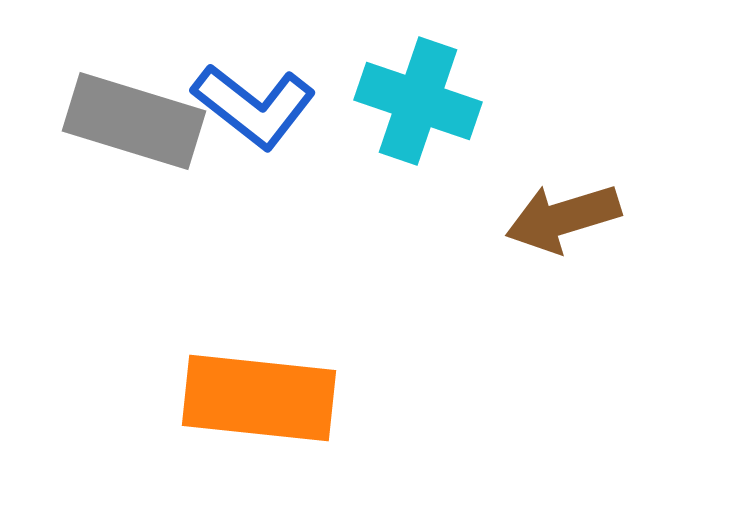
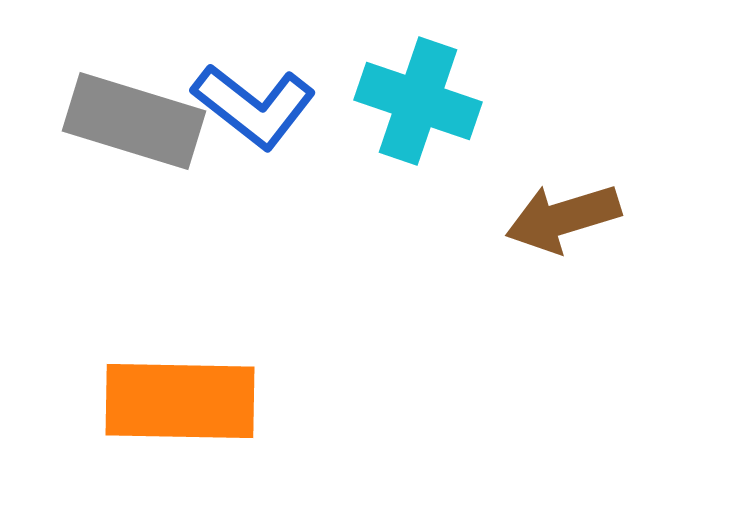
orange rectangle: moved 79 px left, 3 px down; rotated 5 degrees counterclockwise
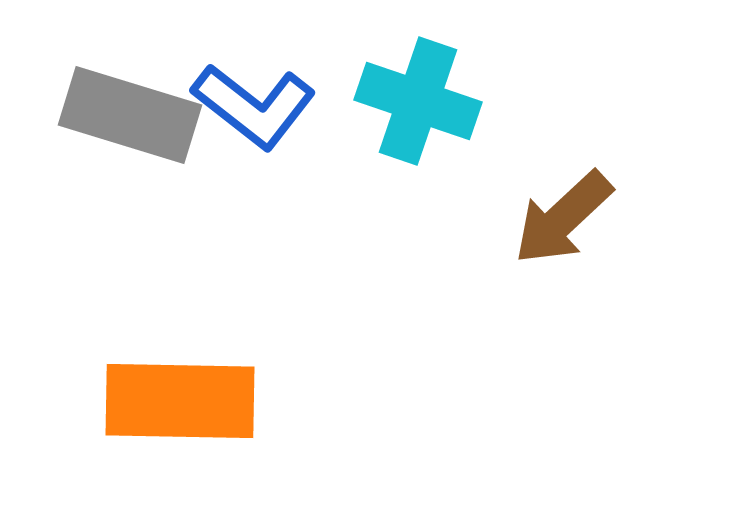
gray rectangle: moved 4 px left, 6 px up
brown arrow: rotated 26 degrees counterclockwise
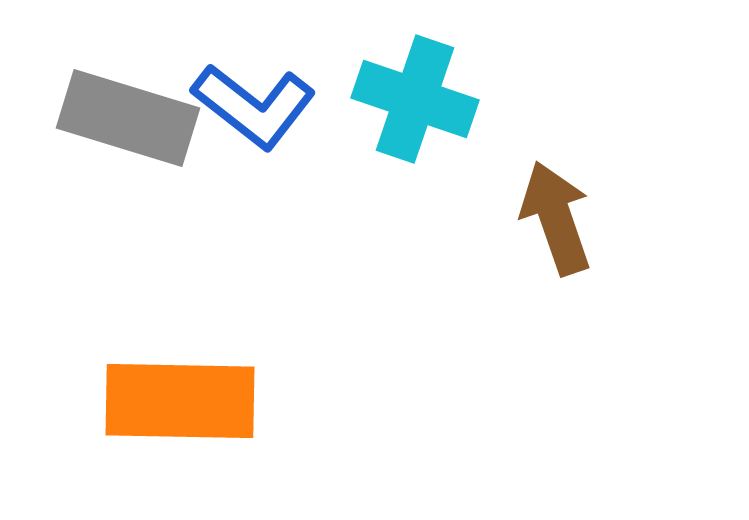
cyan cross: moved 3 px left, 2 px up
gray rectangle: moved 2 px left, 3 px down
brown arrow: moved 7 px left; rotated 114 degrees clockwise
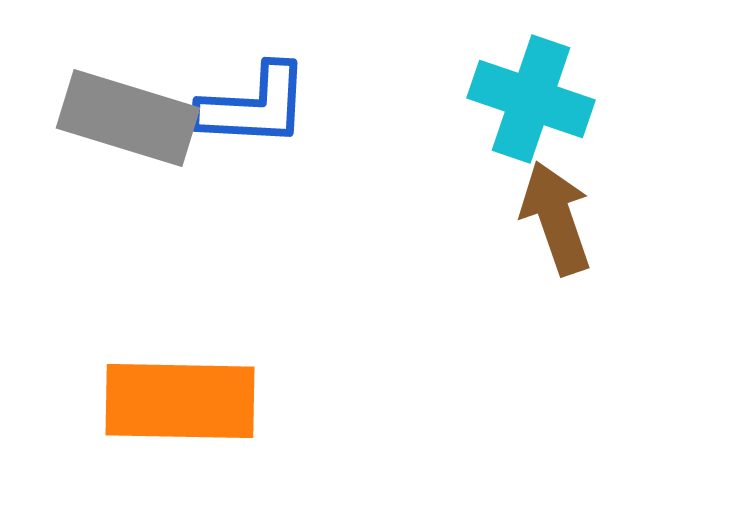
cyan cross: moved 116 px right
blue L-shape: rotated 35 degrees counterclockwise
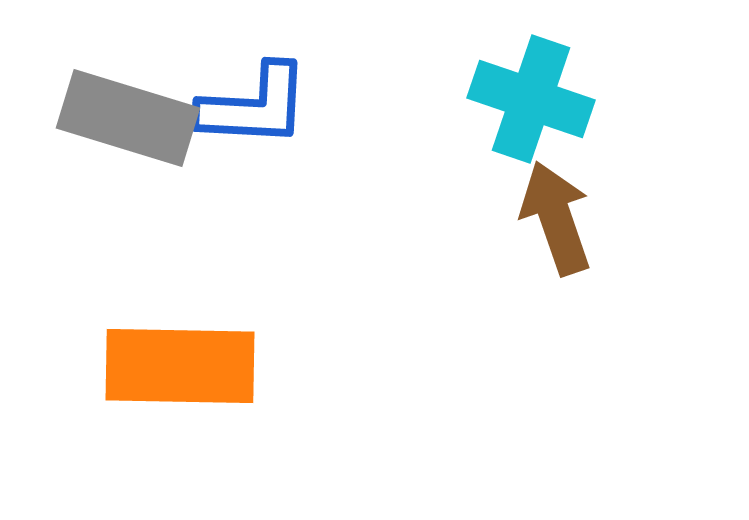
orange rectangle: moved 35 px up
